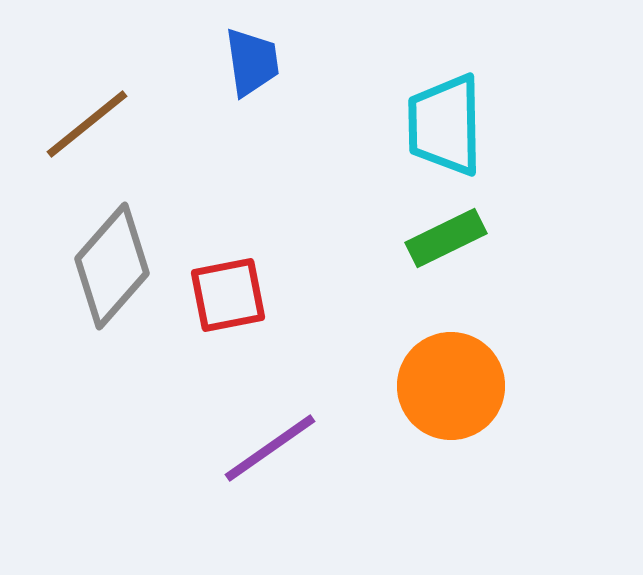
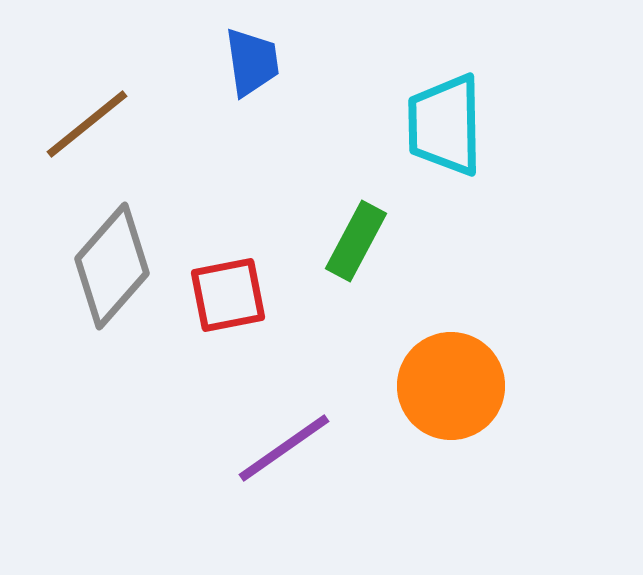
green rectangle: moved 90 px left, 3 px down; rotated 36 degrees counterclockwise
purple line: moved 14 px right
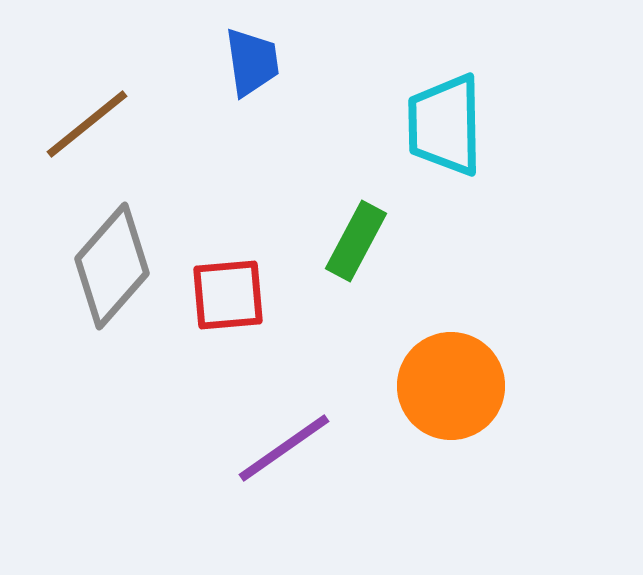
red square: rotated 6 degrees clockwise
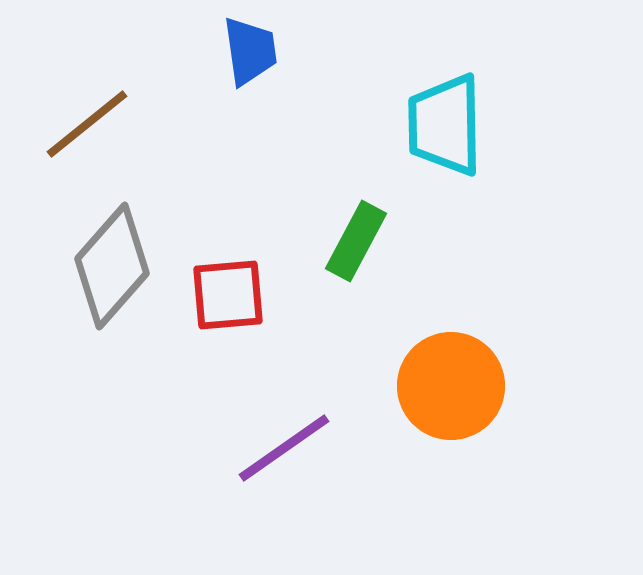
blue trapezoid: moved 2 px left, 11 px up
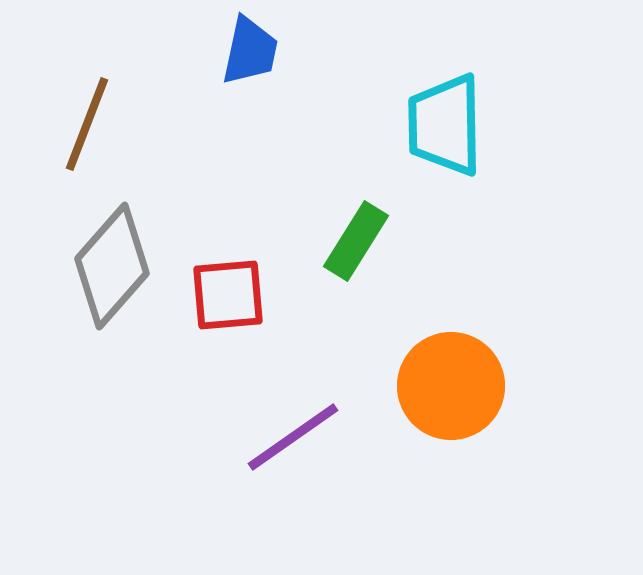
blue trapezoid: rotated 20 degrees clockwise
brown line: rotated 30 degrees counterclockwise
green rectangle: rotated 4 degrees clockwise
purple line: moved 9 px right, 11 px up
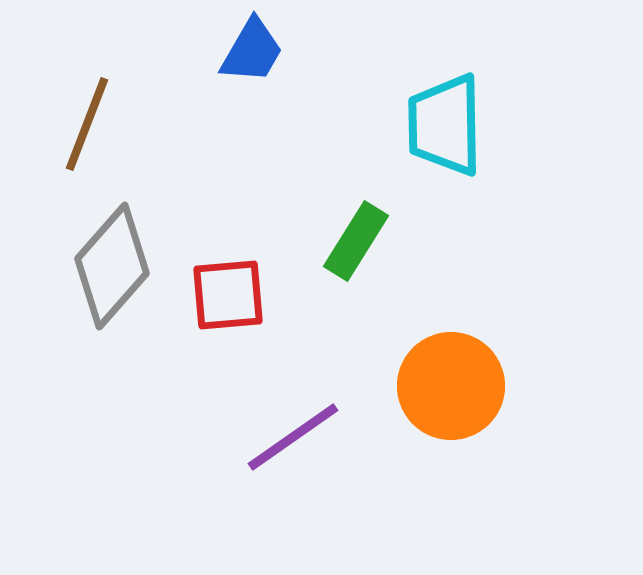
blue trapezoid: moved 2 px right; rotated 18 degrees clockwise
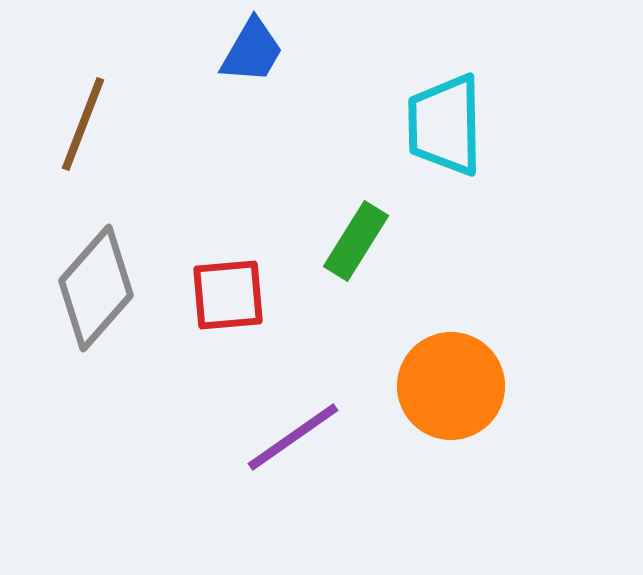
brown line: moved 4 px left
gray diamond: moved 16 px left, 22 px down
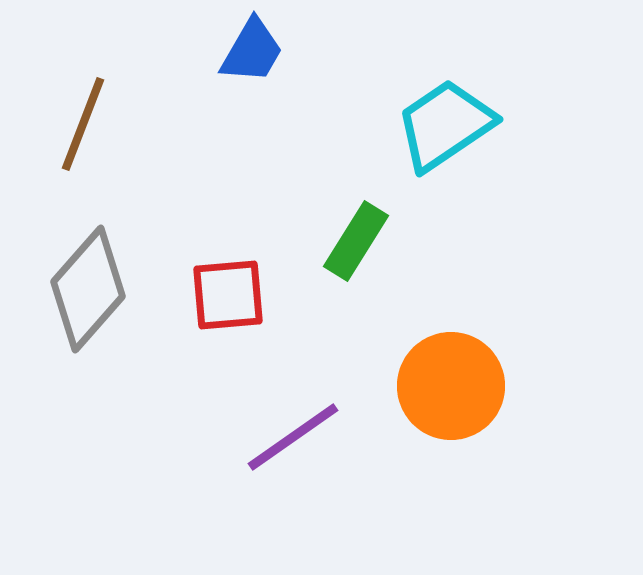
cyan trapezoid: rotated 57 degrees clockwise
gray diamond: moved 8 px left, 1 px down
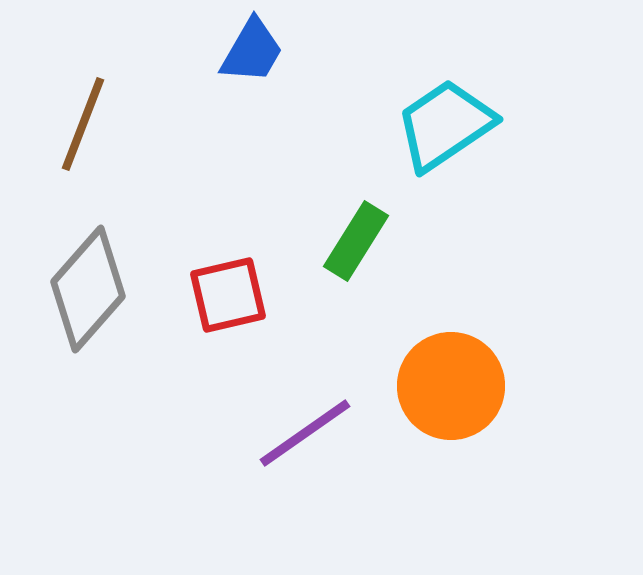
red square: rotated 8 degrees counterclockwise
purple line: moved 12 px right, 4 px up
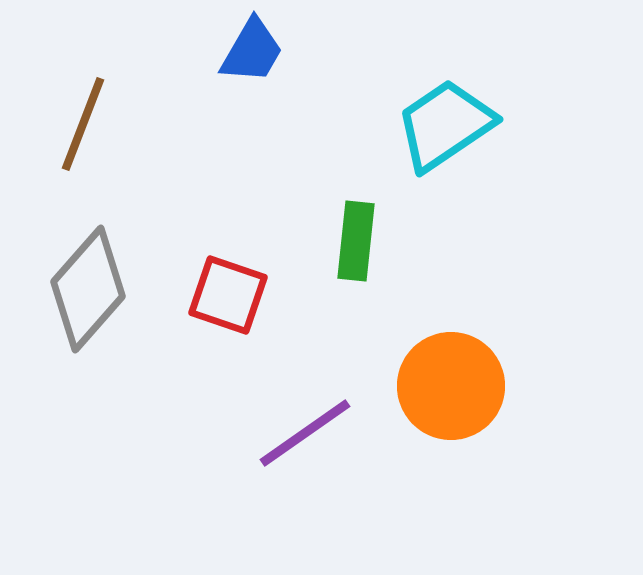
green rectangle: rotated 26 degrees counterclockwise
red square: rotated 32 degrees clockwise
